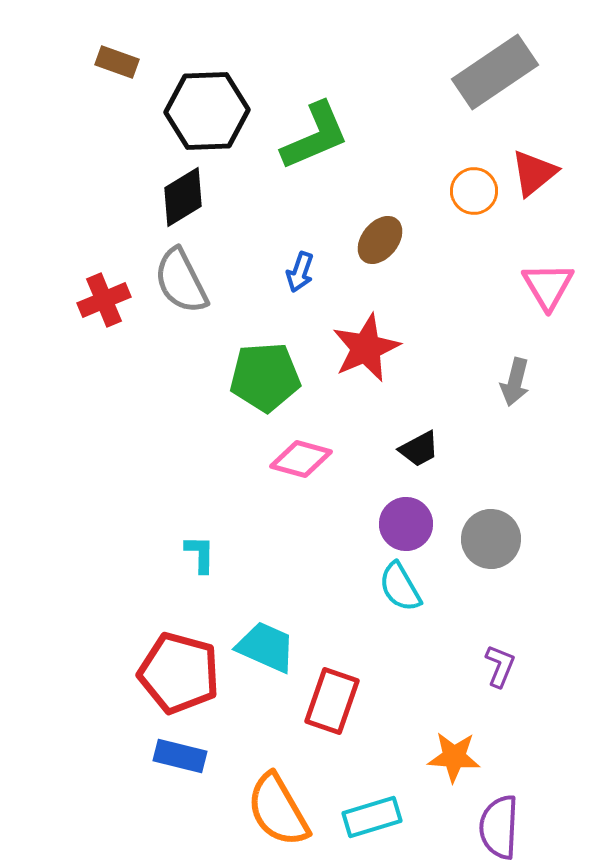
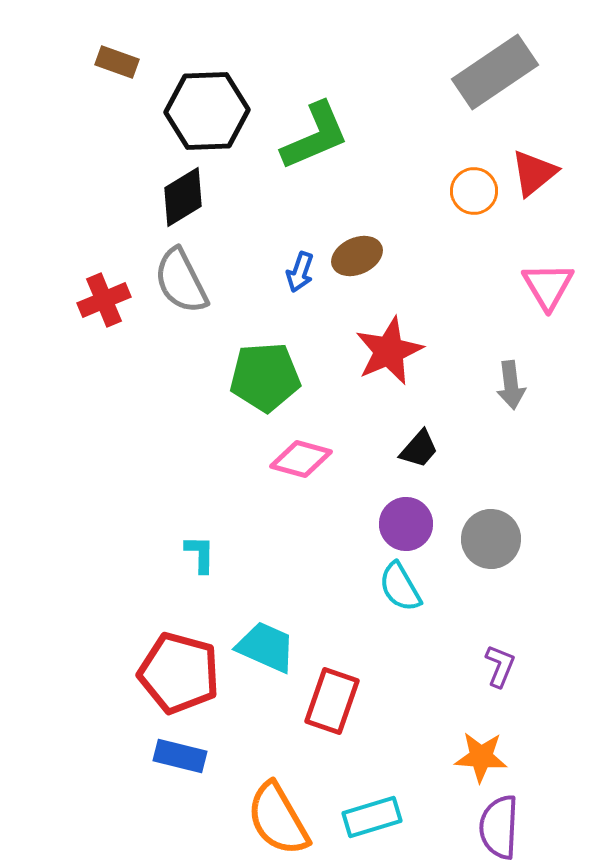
brown ellipse: moved 23 px left, 16 px down; rotated 27 degrees clockwise
red star: moved 23 px right, 3 px down
gray arrow: moved 4 px left, 3 px down; rotated 21 degrees counterclockwise
black trapezoid: rotated 21 degrees counterclockwise
orange star: moved 27 px right
orange semicircle: moved 9 px down
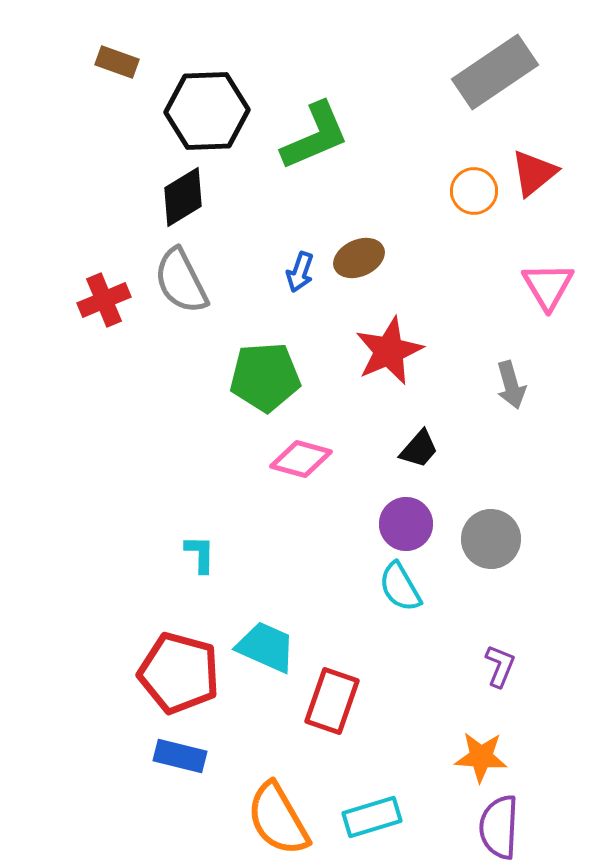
brown ellipse: moved 2 px right, 2 px down
gray arrow: rotated 9 degrees counterclockwise
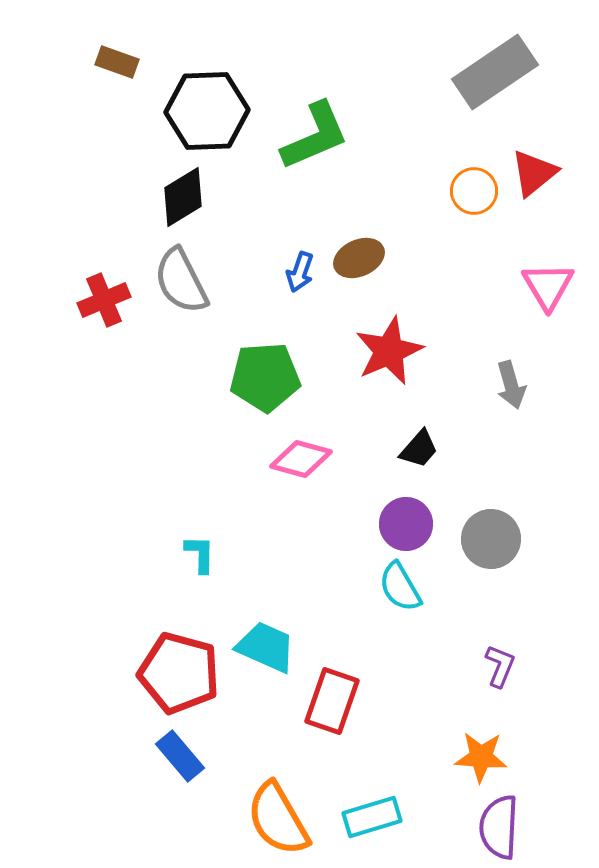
blue rectangle: rotated 36 degrees clockwise
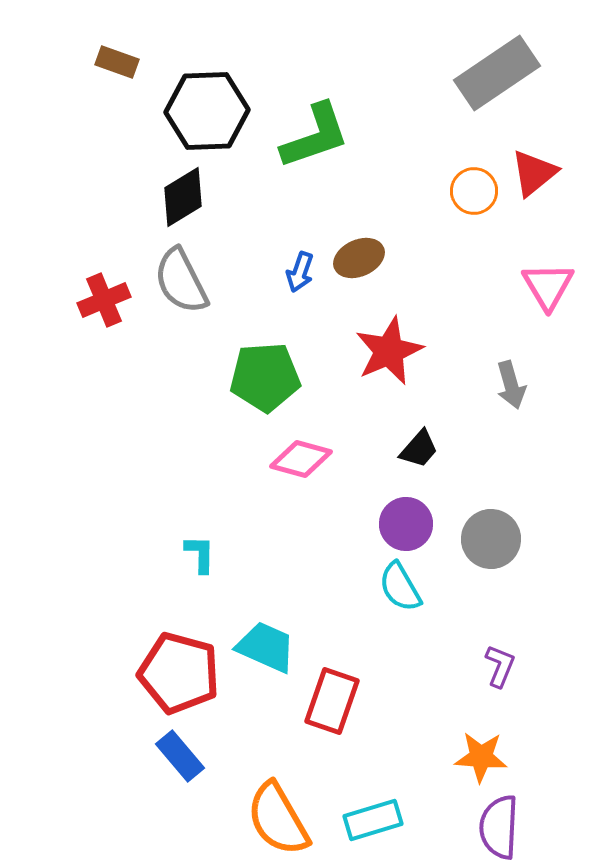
gray rectangle: moved 2 px right, 1 px down
green L-shape: rotated 4 degrees clockwise
cyan rectangle: moved 1 px right, 3 px down
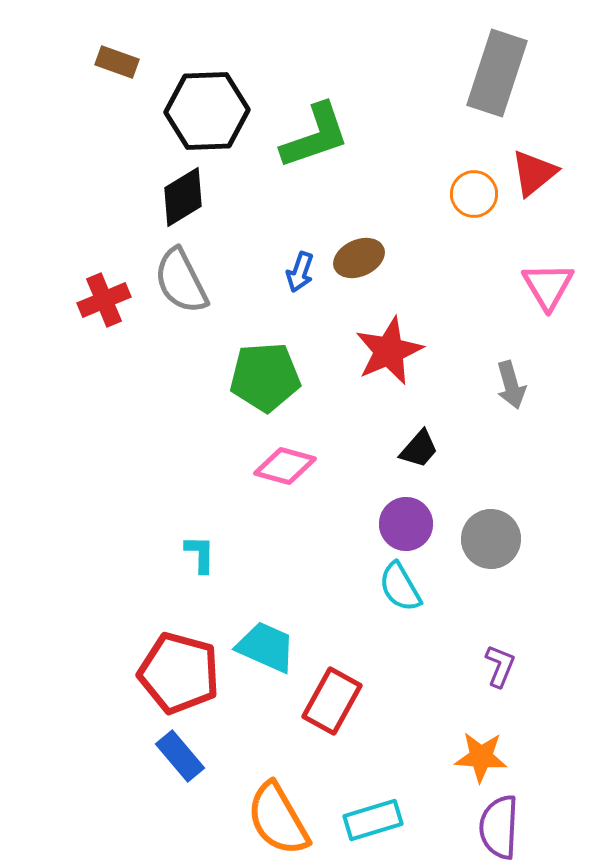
gray rectangle: rotated 38 degrees counterclockwise
orange circle: moved 3 px down
pink diamond: moved 16 px left, 7 px down
red rectangle: rotated 10 degrees clockwise
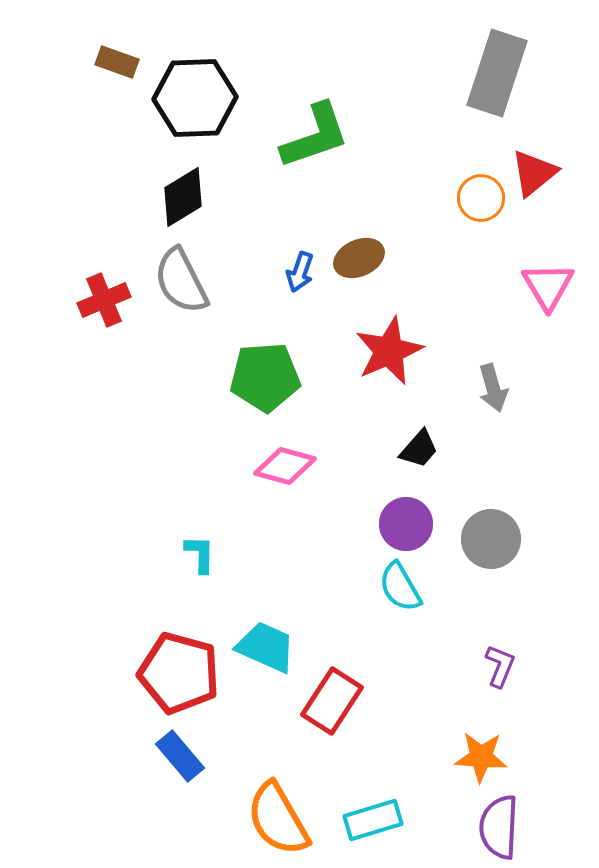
black hexagon: moved 12 px left, 13 px up
orange circle: moved 7 px right, 4 px down
gray arrow: moved 18 px left, 3 px down
red rectangle: rotated 4 degrees clockwise
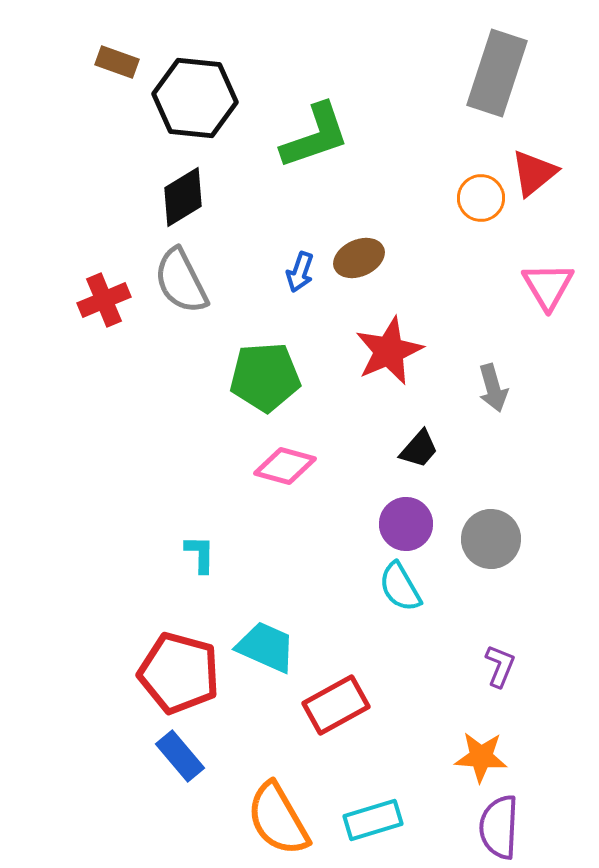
black hexagon: rotated 8 degrees clockwise
red rectangle: moved 4 px right, 4 px down; rotated 28 degrees clockwise
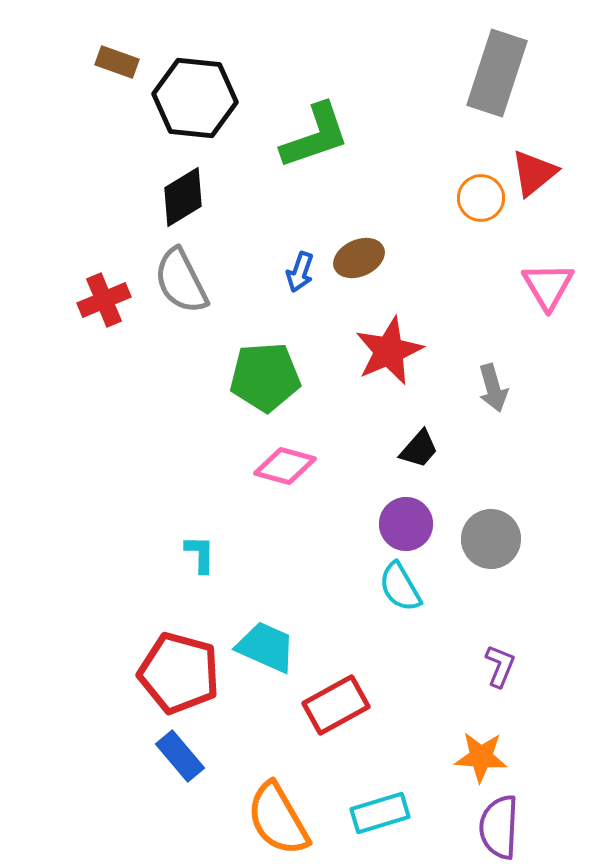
cyan rectangle: moved 7 px right, 7 px up
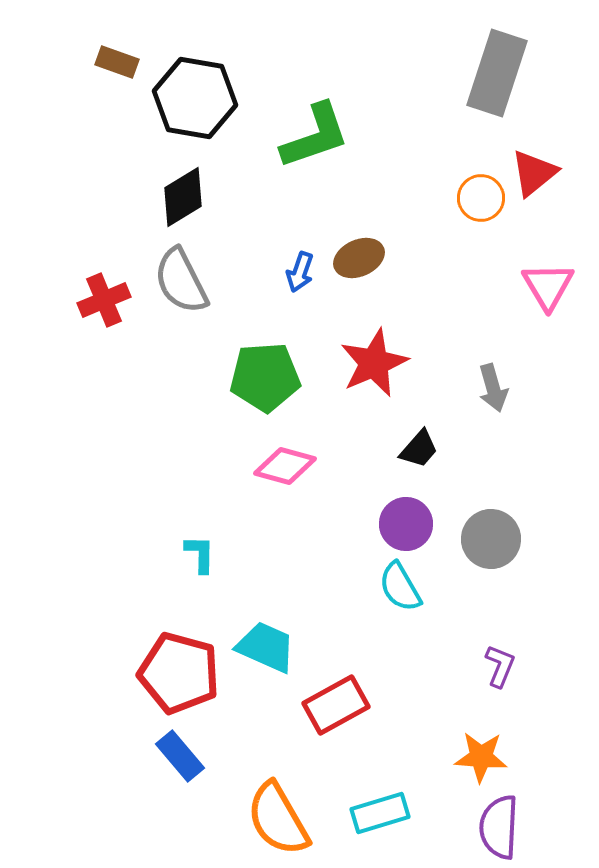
black hexagon: rotated 4 degrees clockwise
red star: moved 15 px left, 12 px down
